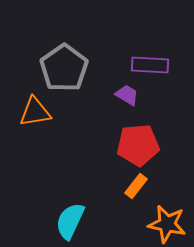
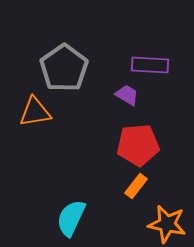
cyan semicircle: moved 1 px right, 3 px up
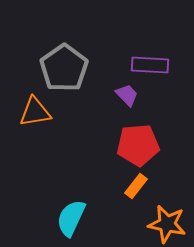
purple trapezoid: rotated 15 degrees clockwise
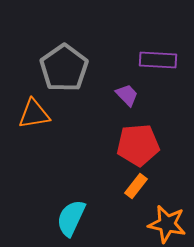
purple rectangle: moved 8 px right, 5 px up
orange triangle: moved 1 px left, 2 px down
